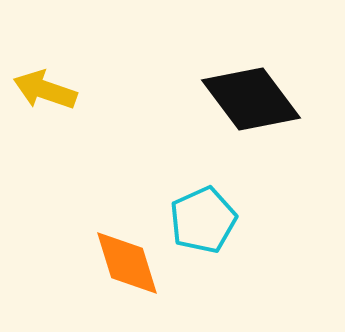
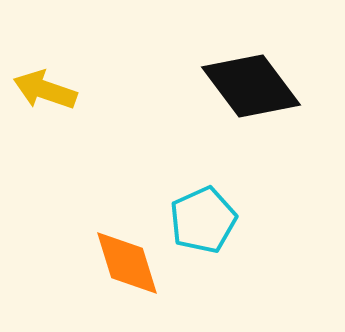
black diamond: moved 13 px up
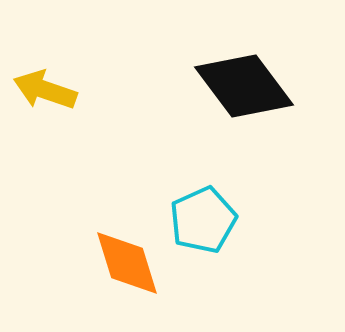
black diamond: moved 7 px left
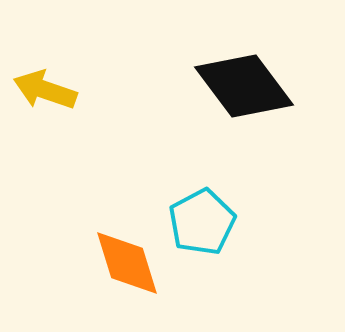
cyan pentagon: moved 1 px left, 2 px down; rotated 4 degrees counterclockwise
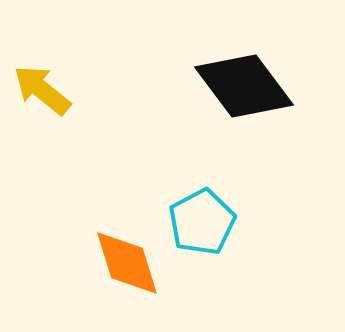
yellow arrow: moved 3 px left; rotated 20 degrees clockwise
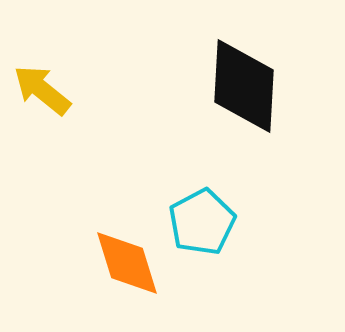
black diamond: rotated 40 degrees clockwise
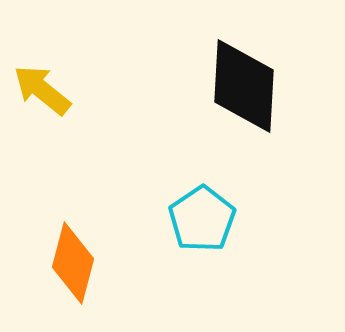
cyan pentagon: moved 3 px up; rotated 6 degrees counterclockwise
orange diamond: moved 54 px left; rotated 32 degrees clockwise
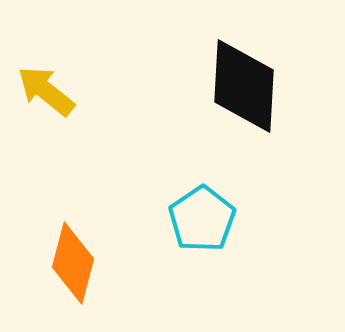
yellow arrow: moved 4 px right, 1 px down
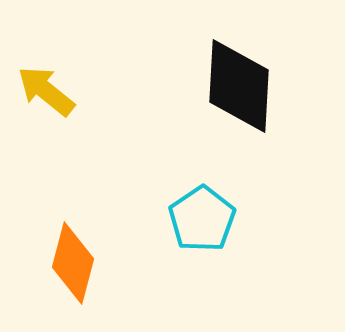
black diamond: moved 5 px left
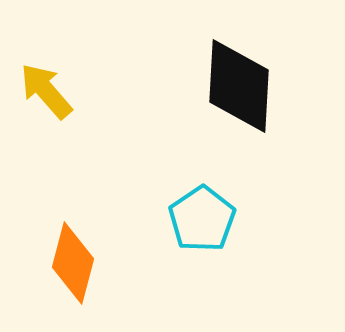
yellow arrow: rotated 10 degrees clockwise
